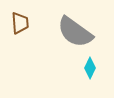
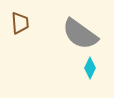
gray semicircle: moved 5 px right, 2 px down
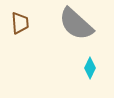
gray semicircle: moved 4 px left, 10 px up; rotated 6 degrees clockwise
